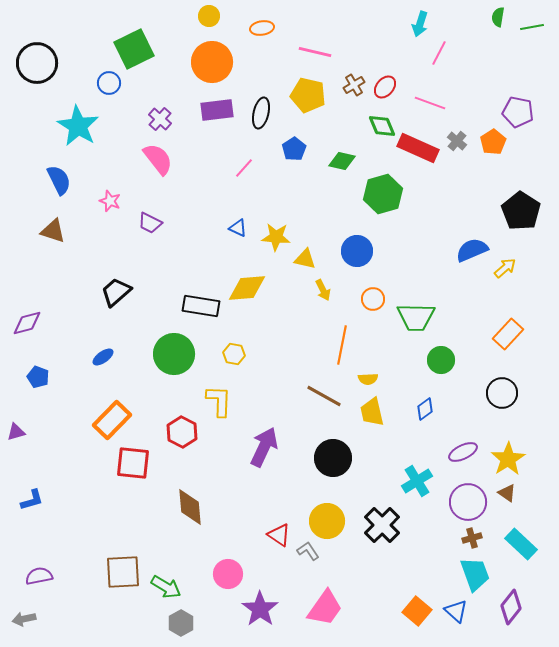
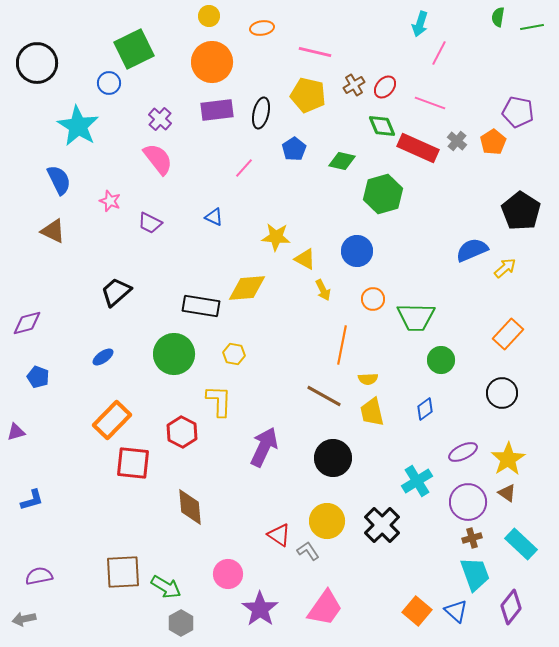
blue triangle at (238, 228): moved 24 px left, 11 px up
brown triangle at (53, 231): rotated 8 degrees clockwise
yellow triangle at (305, 259): rotated 15 degrees clockwise
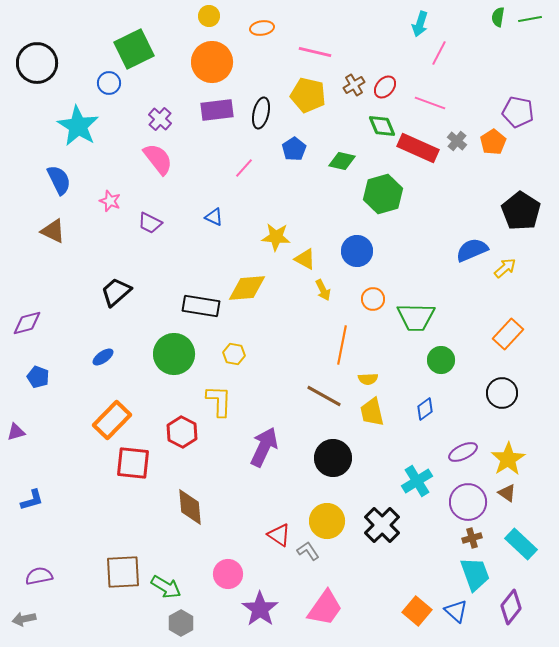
green line at (532, 27): moved 2 px left, 8 px up
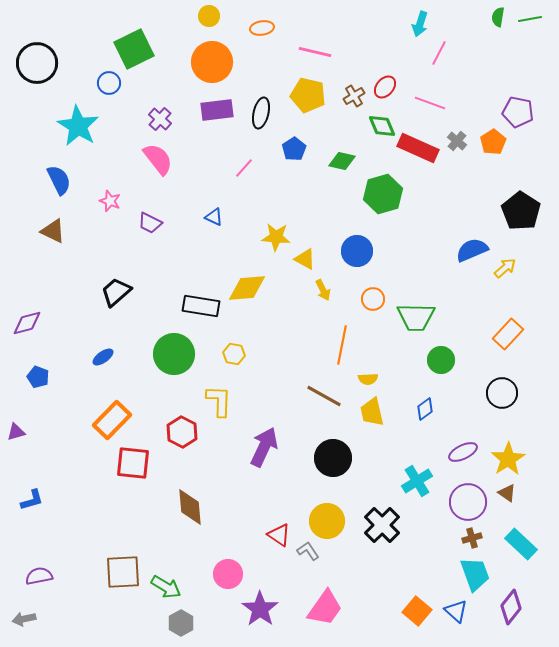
brown cross at (354, 85): moved 11 px down
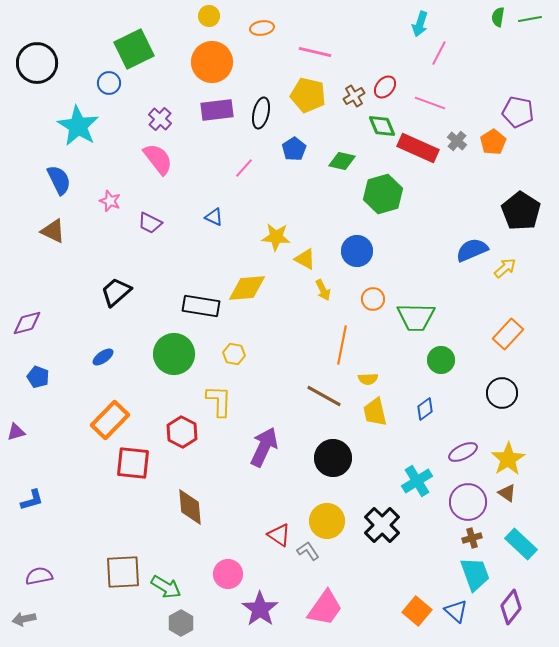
yellow trapezoid at (372, 412): moved 3 px right
orange rectangle at (112, 420): moved 2 px left
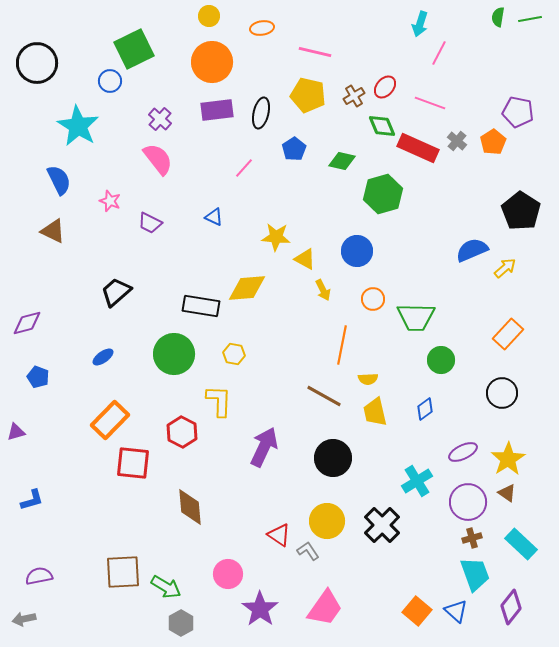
blue circle at (109, 83): moved 1 px right, 2 px up
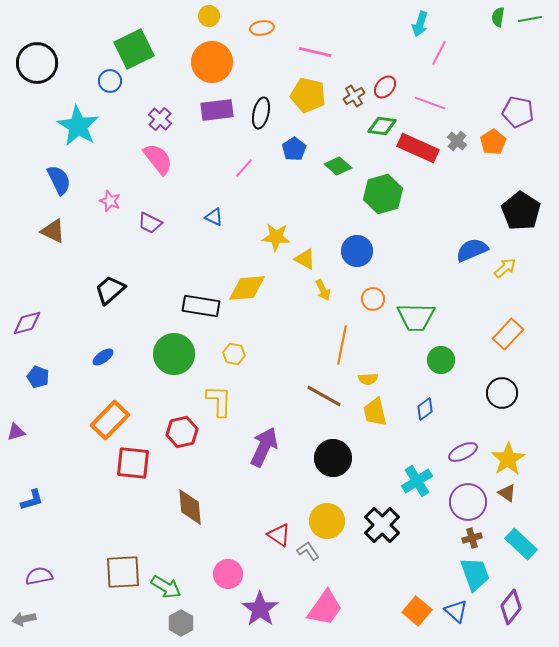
green diamond at (382, 126): rotated 60 degrees counterclockwise
green diamond at (342, 161): moved 4 px left, 5 px down; rotated 28 degrees clockwise
black trapezoid at (116, 292): moved 6 px left, 2 px up
red hexagon at (182, 432): rotated 20 degrees clockwise
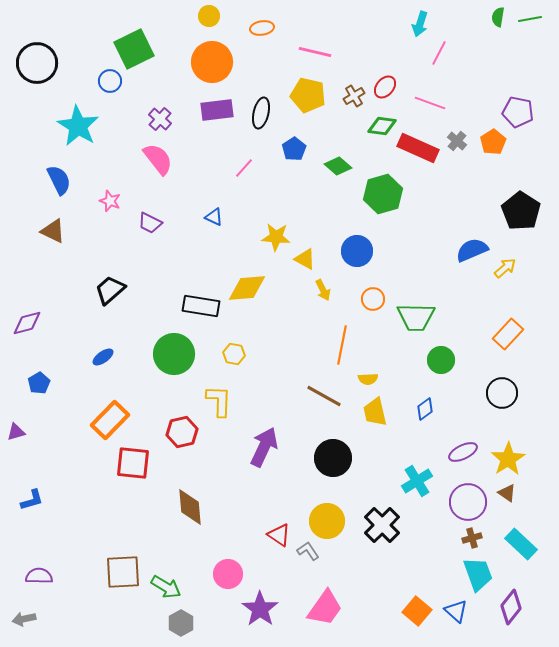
blue pentagon at (38, 377): moved 1 px right, 6 px down; rotated 20 degrees clockwise
cyan trapezoid at (475, 574): moved 3 px right
purple semicircle at (39, 576): rotated 12 degrees clockwise
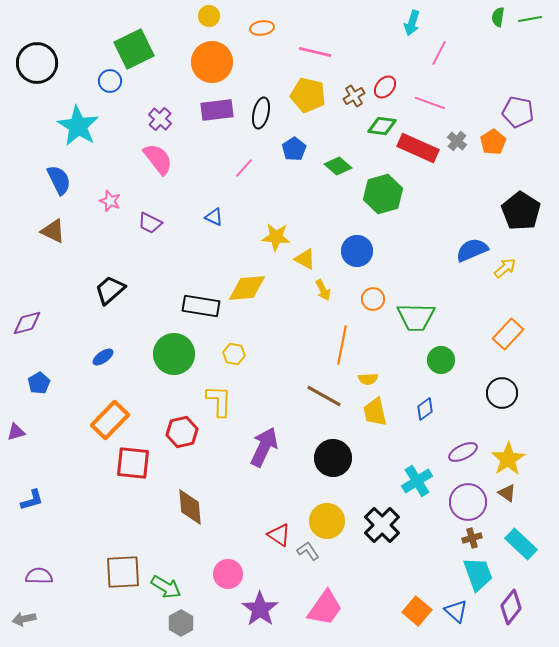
cyan arrow at (420, 24): moved 8 px left, 1 px up
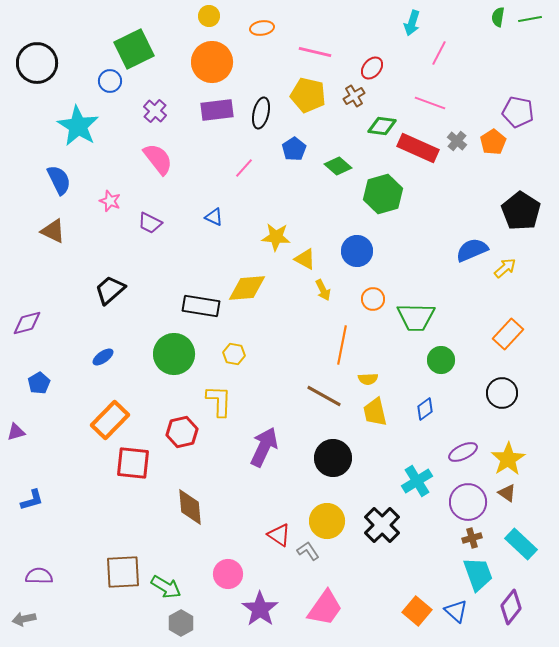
red ellipse at (385, 87): moved 13 px left, 19 px up
purple cross at (160, 119): moved 5 px left, 8 px up
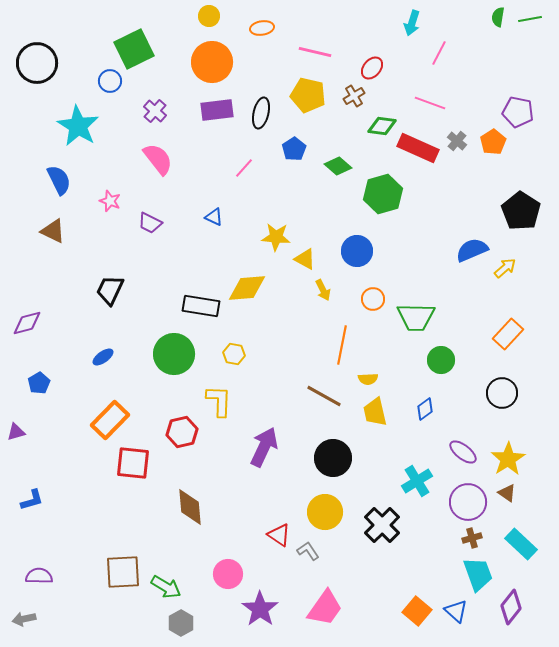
black trapezoid at (110, 290): rotated 24 degrees counterclockwise
purple ellipse at (463, 452): rotated 64 degrees clockwise
yellow circle at (327, 521): moved 2 px left, 9 px up
